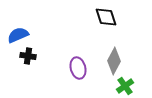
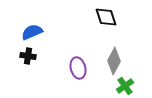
blue semicircle: moved 14 px right, 3 px up
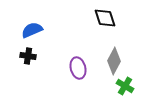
black diamond: moved 1 px left, 1 px down
blue semicircle: moved 2 px up
green cross: rotated 24 degrees counterclockwise
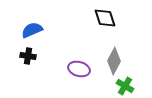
purple ellipse: moved 1 px right, 1 px down; rotated 60 degrees counterclockwise
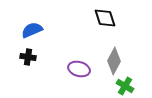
black cross: moved 1 px down
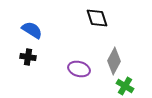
black diamond: moved 8 px left
blue semicircle: rotated 55 degrees clockwise
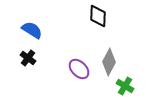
black diamond: moved 1 px right, 2 px up; rotated 20 degrees clockwise
black cross: moved 1 px down; rotated 28 degrees clockwise
gray diamond: moved 5 px left, 1 px down
purple ellipse: rotated 30 degrees clockwise
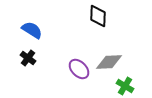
gray diamond: rotated 60 degrees clockwise
